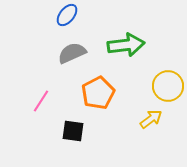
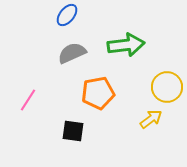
yellow circle: moved 1 px left, 1 px down
orange pentagon: rotated 16 degrees clockwise
pink line: moved 13 px left, 1 px up
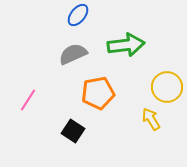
blue ellipse: moved 11 px right
gray semicircle: moved 1 px right, 1 px down
yellow arrow: rotated 85 degrees counterclockwise
black square: rotated 25 degrees clockwise
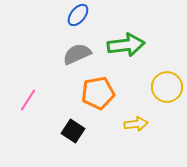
gray semicircle: moved 4 px right
yellow arrow: moved 15 px left, 5 px down; rotated 115 degrees clockwise
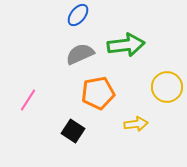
gray semicircle: moved 3 px right
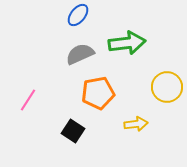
green arrow: moved 1 px right, 2 px up
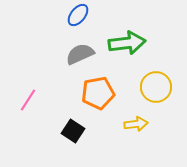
yellow circle: moved 11 px left
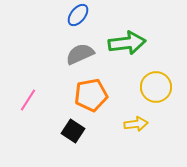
orange pentagon: moved 7 px left, 2 px down
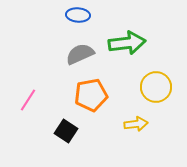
blue ellipse: rotated 55 degrees clockwise
black square: moved 7 px left
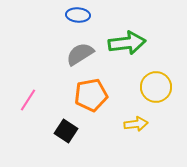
gray semicircle: rotated 8 degrees counterclockwise
